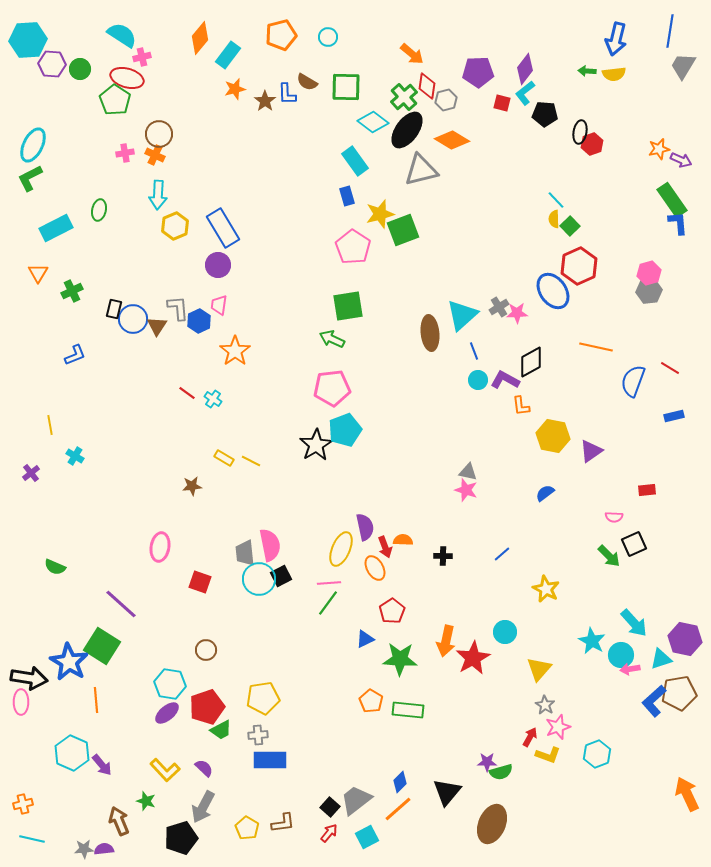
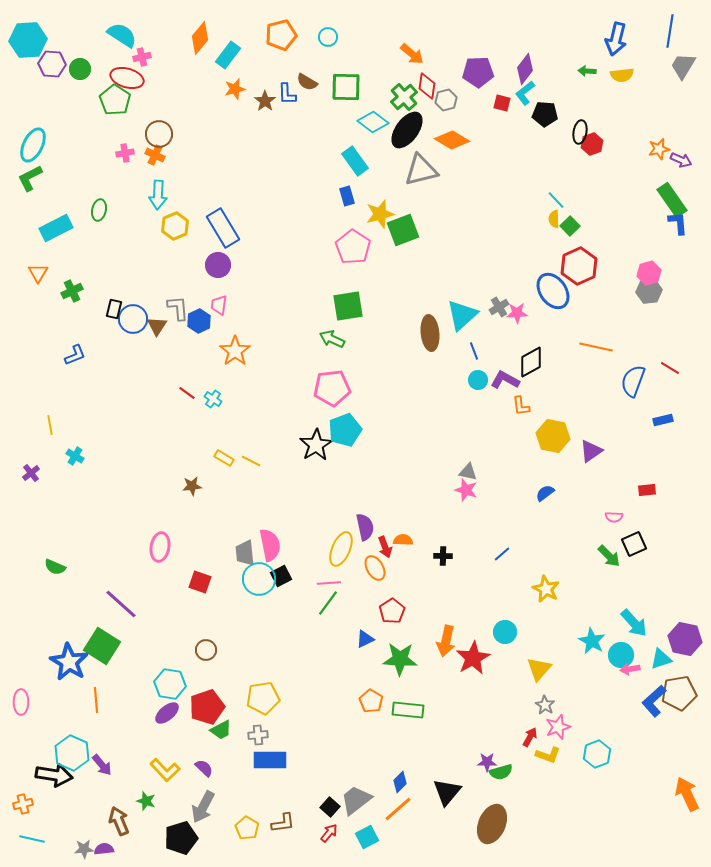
yellow semicircle at (614, 74): moved 8 px right, 1 px down
blue rectangle at (674, 416): moved 11 px left, 4 px down
black arrow at (29, 678): moved 25 px right, 97 px down
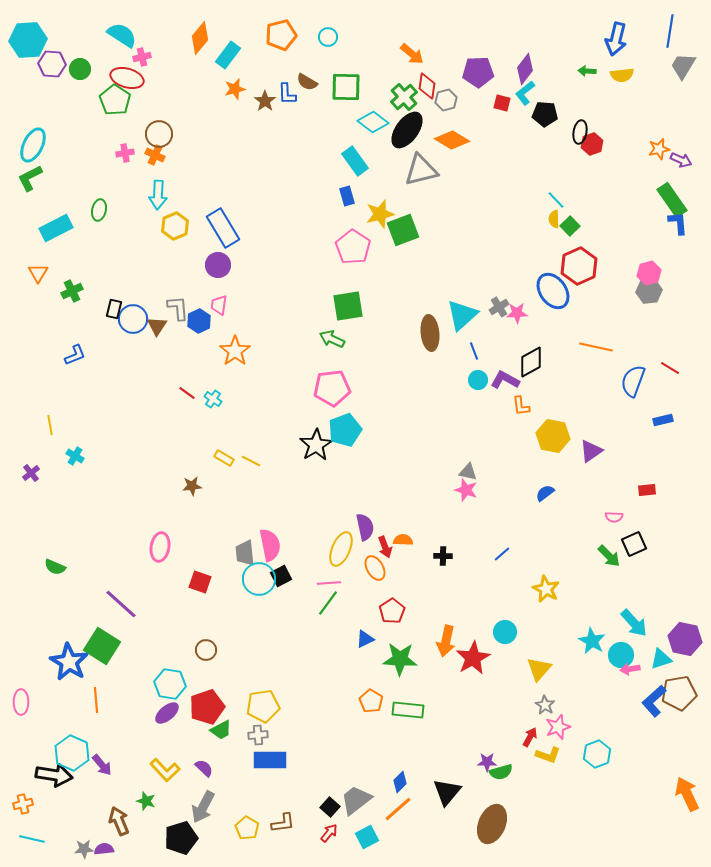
yellow pentagon at (263, 698): moved 8 px down
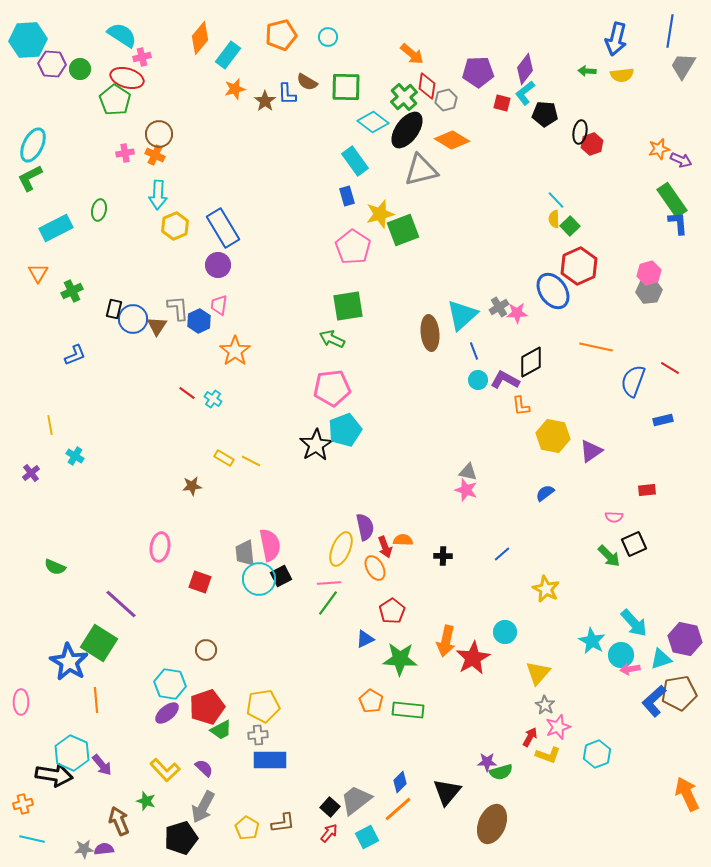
green square at (102, 646): moved 3 px left, 3 px up
yellow triangle at (539, 669): moved 1 px left, 4 px down
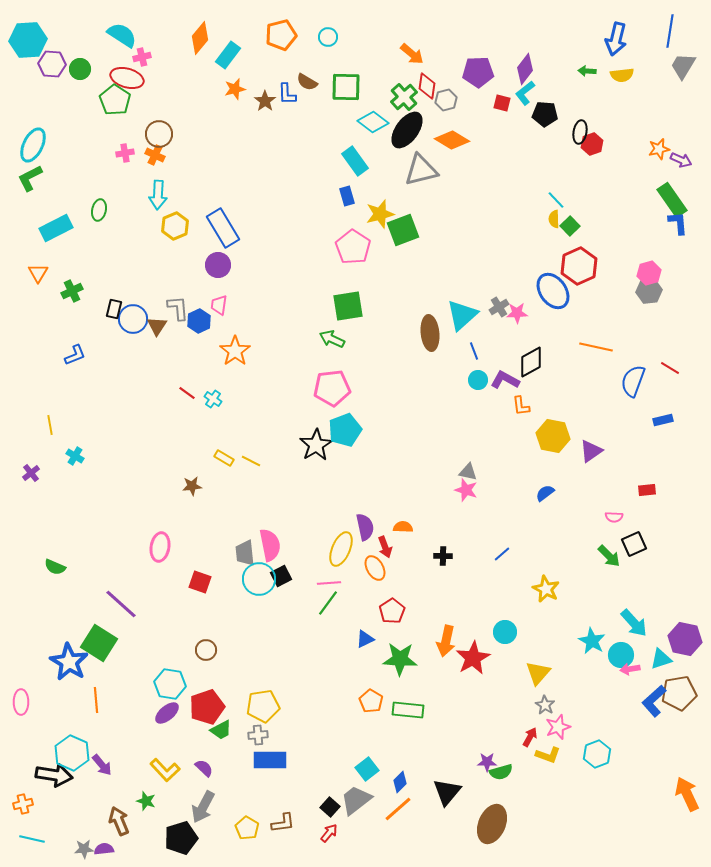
orange semicircle at (403, 540): moved 13 px up
cyan square at (367, 837): moved 68 px up; rotated 10 degrees counterclockwise
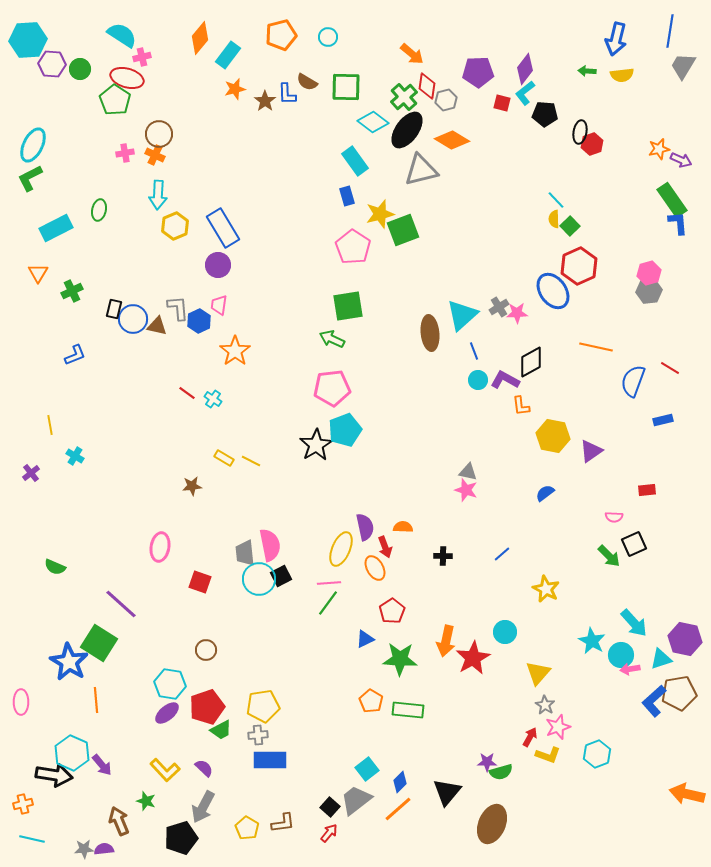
brown triangle at (157, 326): rotated 50 degrees counterclockwise
orange arrow at (687, 794): rotated 52 degrees counterclockwise
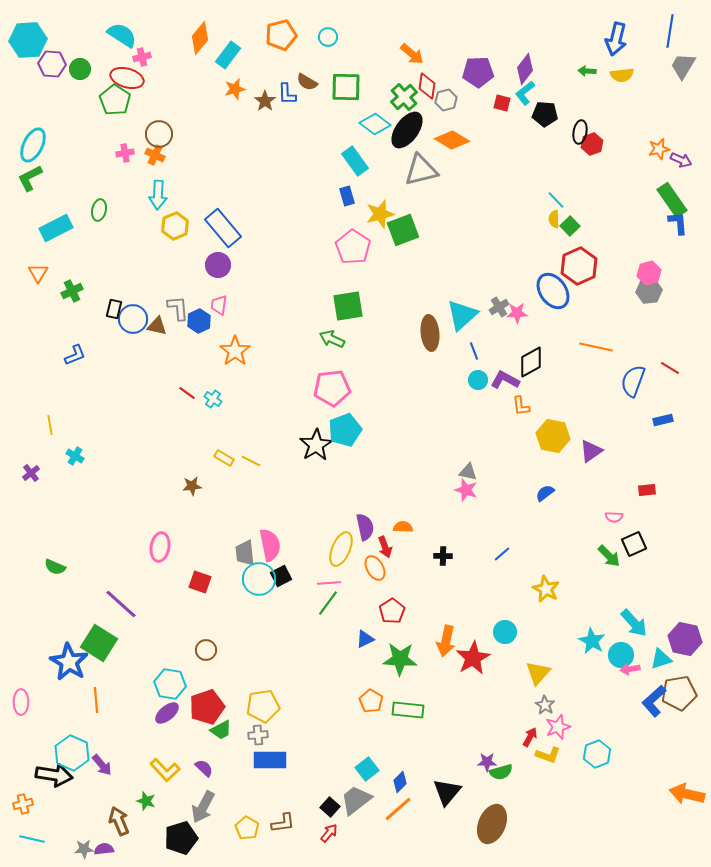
cyan diamond at (373, 122): moved 2 px right, 2 px down
blue rectangle at (223, 228): rotated 9 degrees counterclockwise
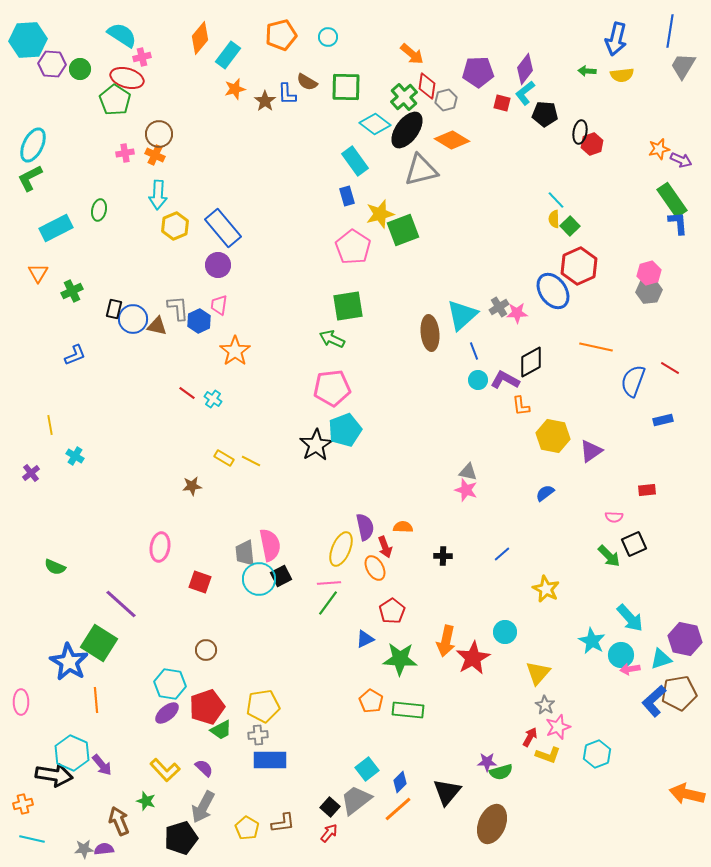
cyan arrow at (634, 623): moved 4 px left, 5 px up
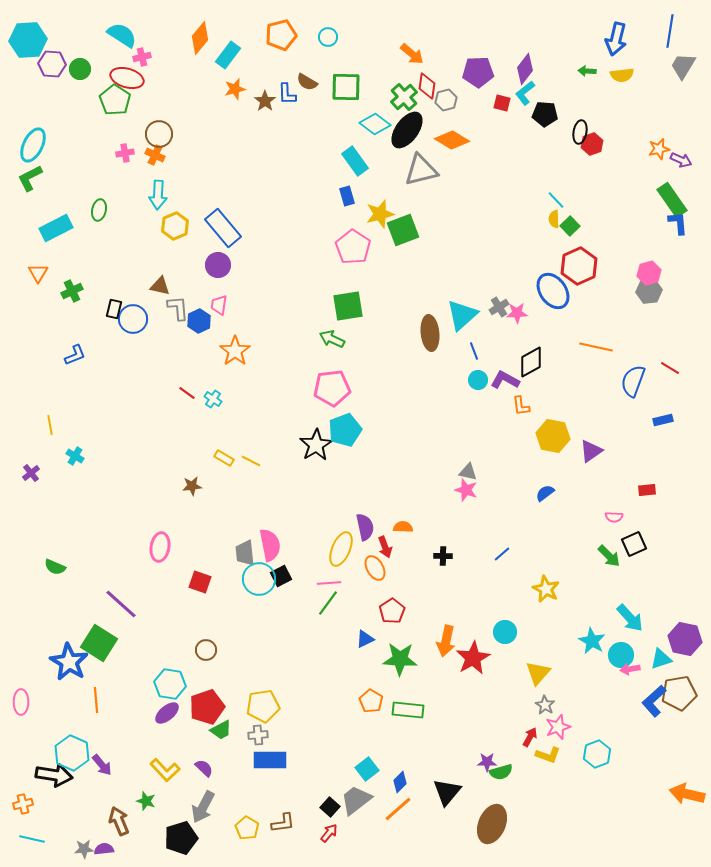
brown triangle at (157, 326): moved 3 px right, 40 px up
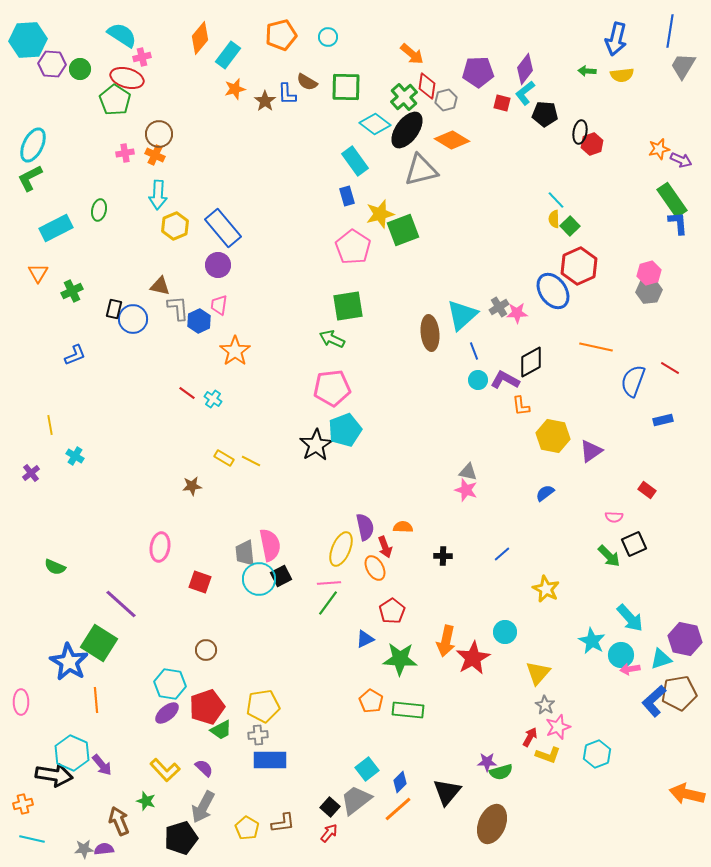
red rectangle at (647, 490): rotated 42 degrees clockwise
